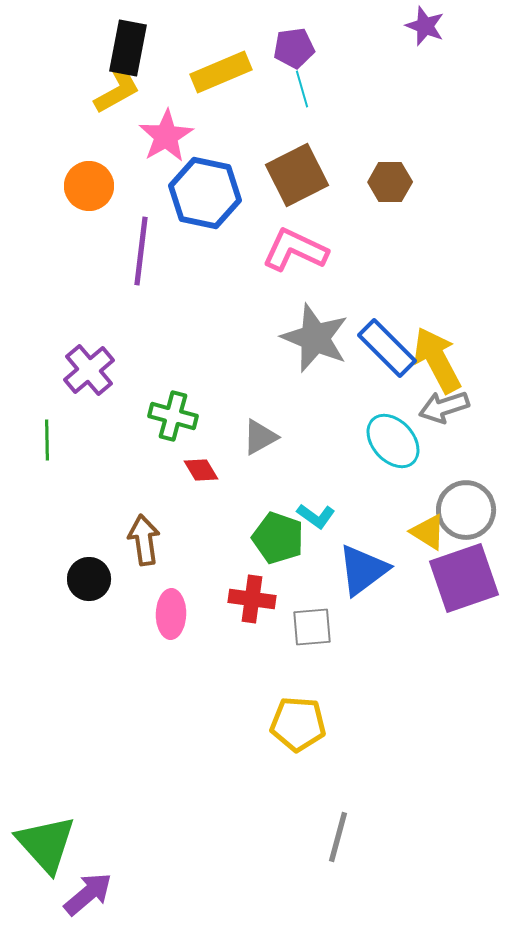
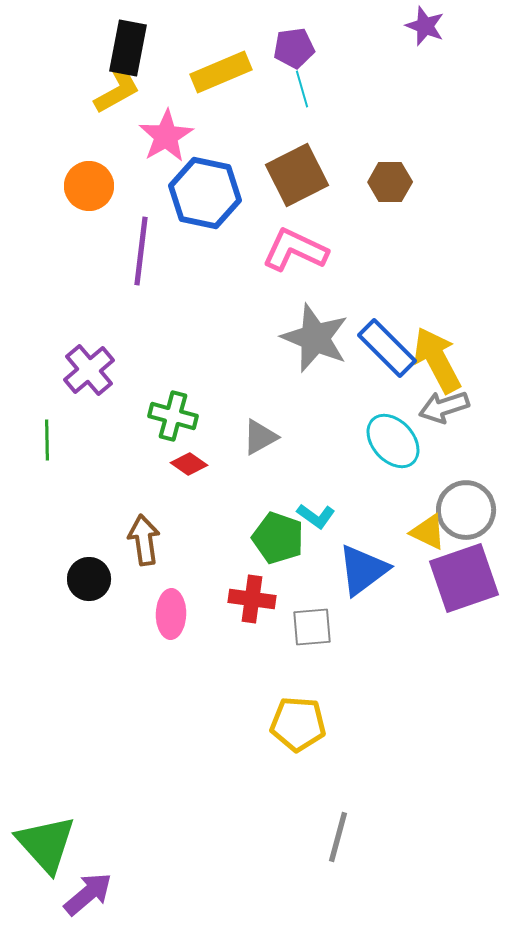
red diamond: moved 12 px left, 6 px up; rotated 24 degrees counterclockwise
yellow triangle: rotated 6 degrees counterclockwise
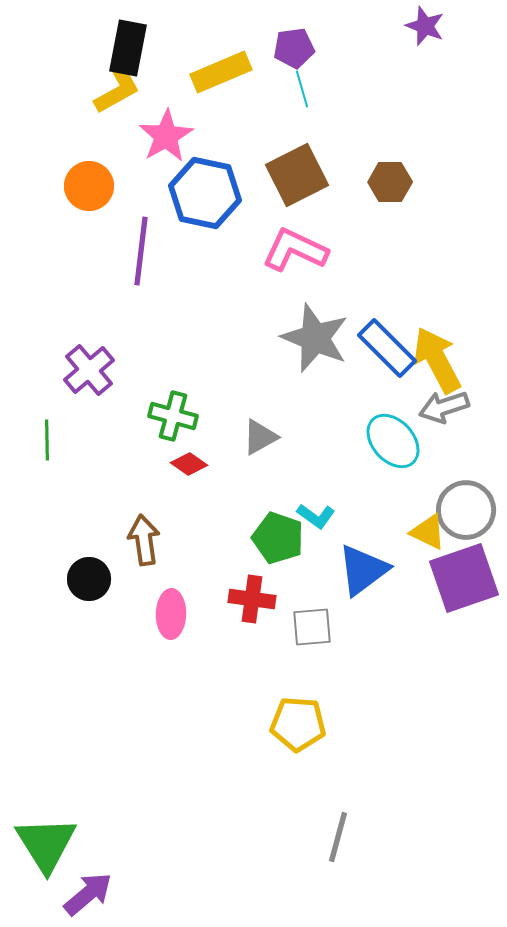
green triangle: rotated 10 degrees clockwise
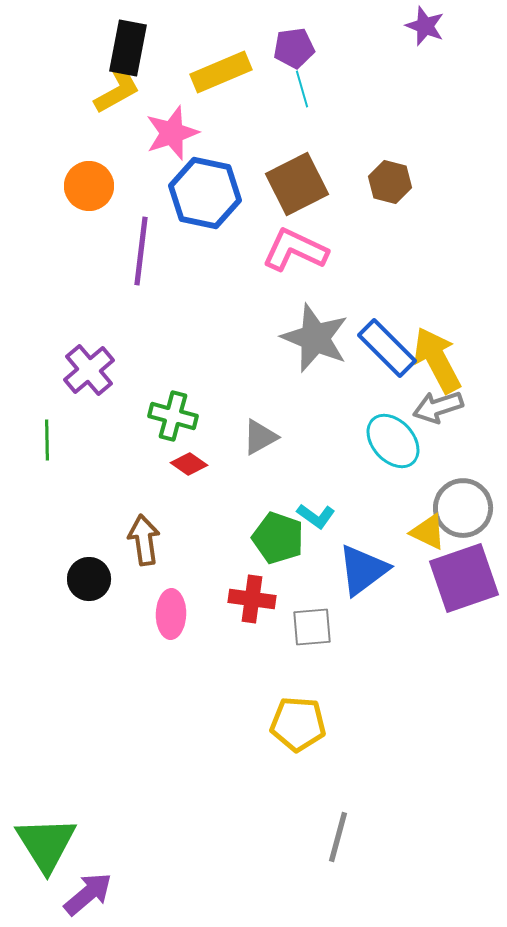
pink star: moved 6 px right, 3 px up; rotated 12 degrees clockwise
brown square: moved 9 px down
brown hexagon: rotated 15 degrees clockwise
gray arrow: moved 6 px left
gray circle: moved 3 px left, 2 px up
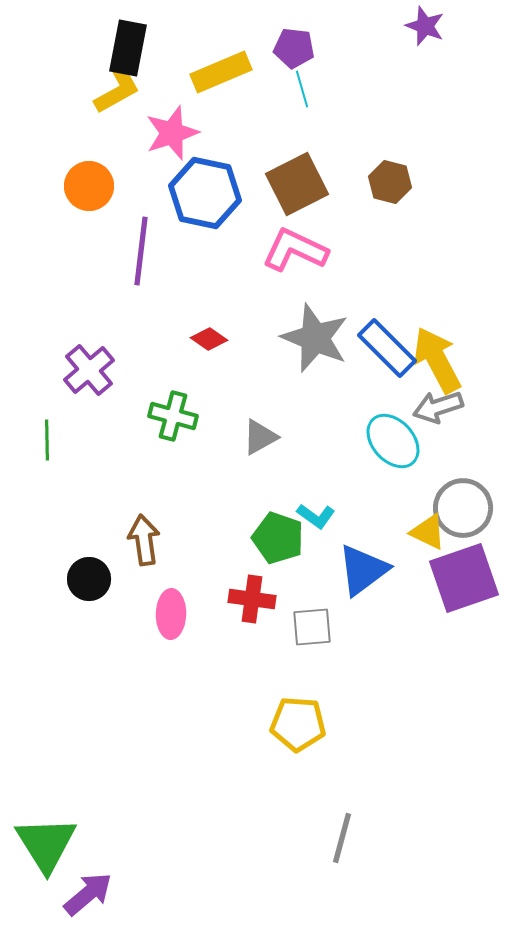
purple pentagon: rotated 15 degrees clockwise
red diamond: moved 20 px right, 125 px up
gray line: moved 4 px right, 1 px down
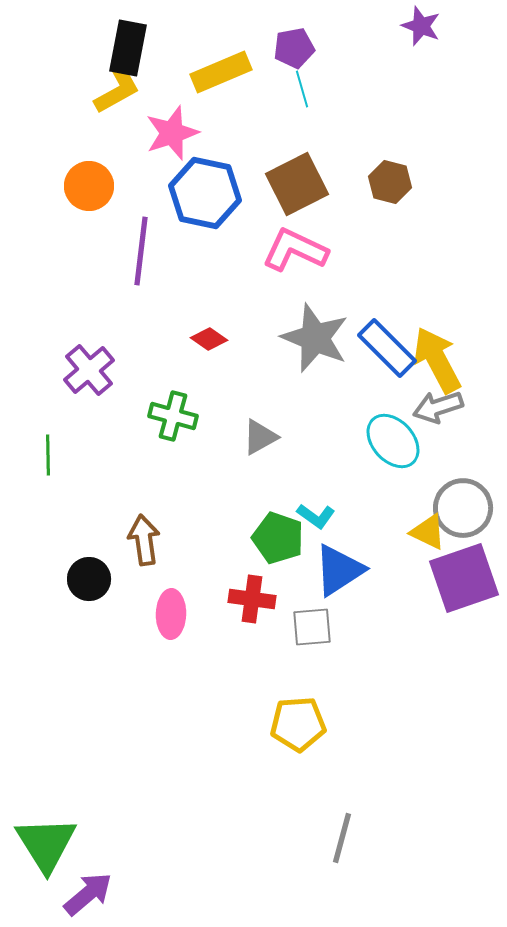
purple star: moved 4 px left
purple pentagon: rotated 18 degrees counterclockwise
green line: moved 1 px right, 15 px down
blue triangle: moved 24 px left; rotated 4 degrees clockwise
yellow pentagon: rotated 8 degrees counterclockwise
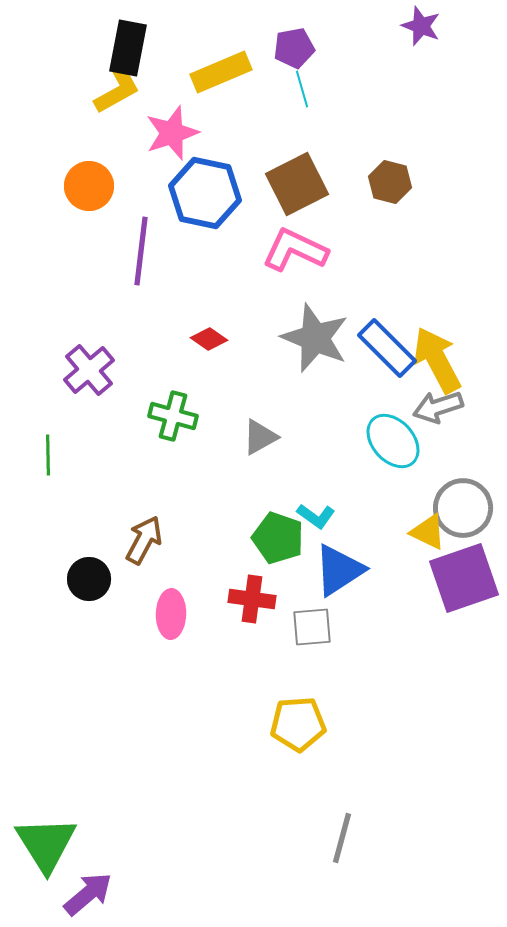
brown arrow: rotated 36 degrees clockwise
